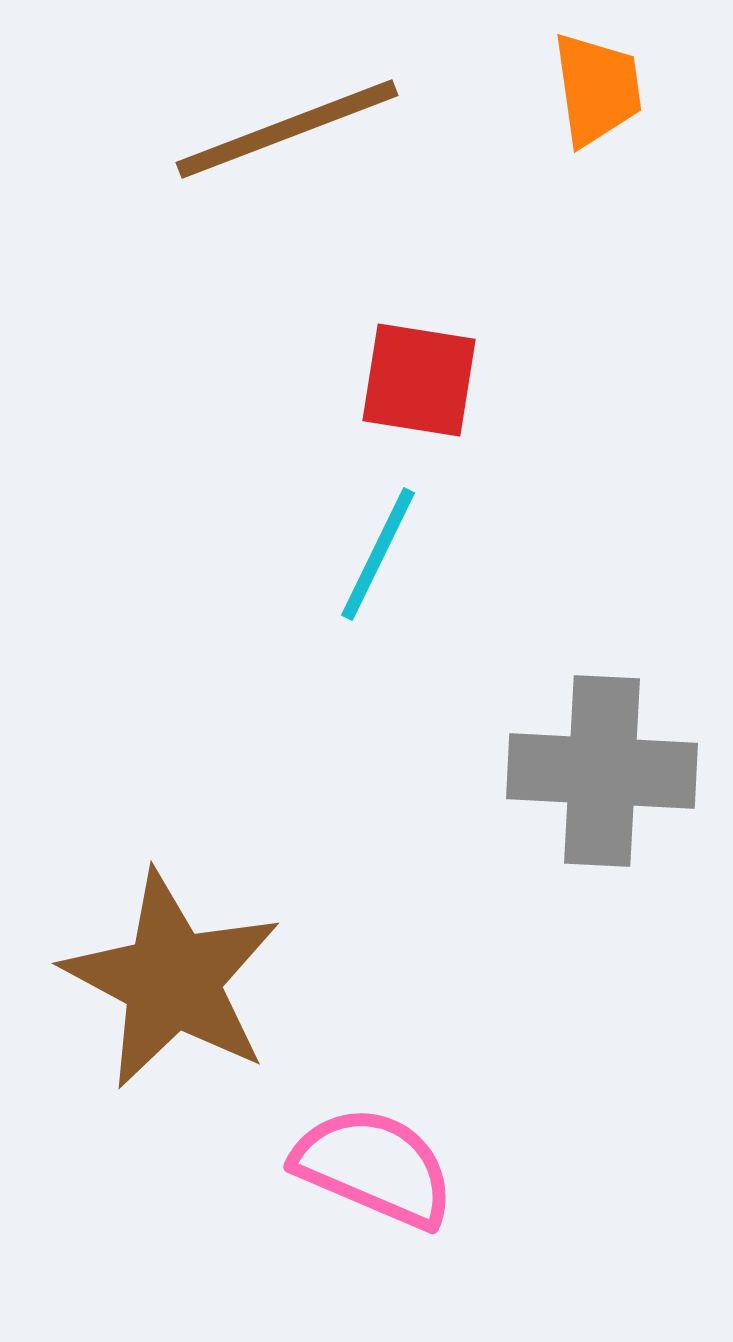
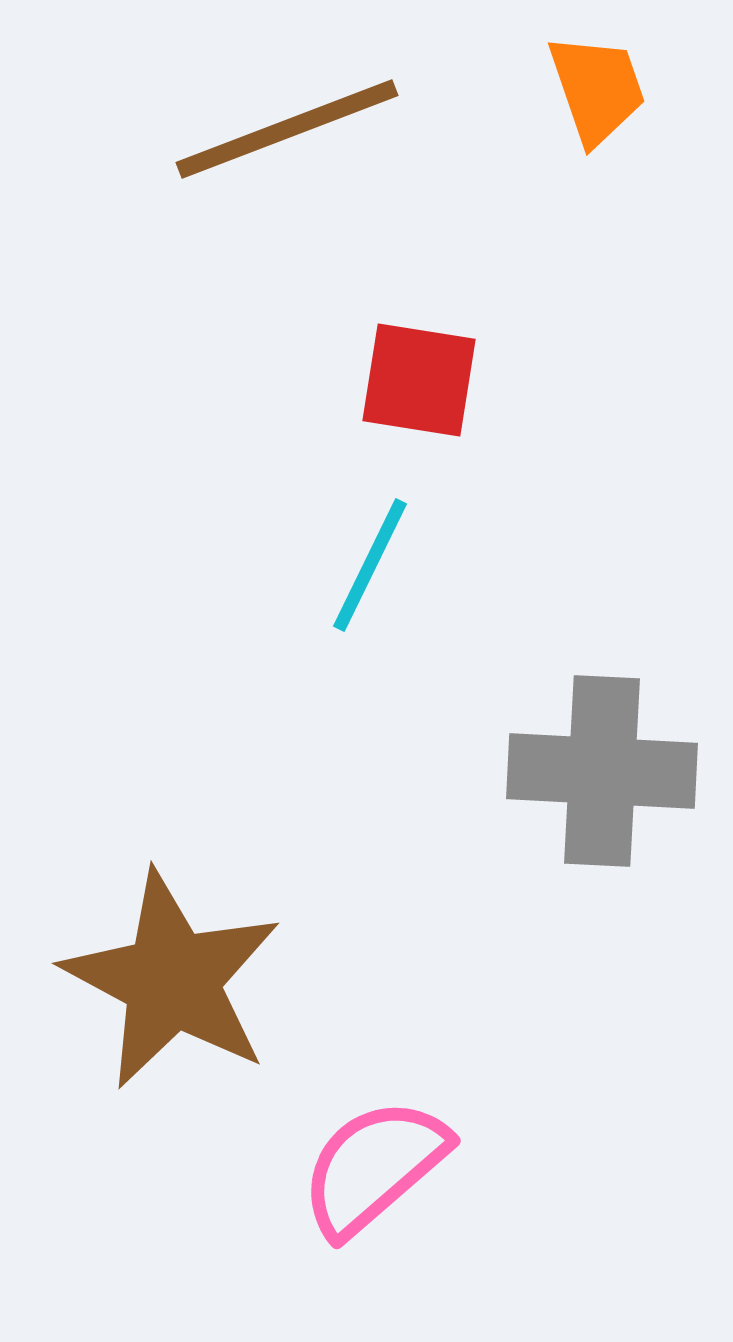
orange trapezoid: rotated 11 degrees counterclockwise
cyan line: moved 8 px left, 11 px down
pink semicircle: rotated 64 degrees counterclockwise
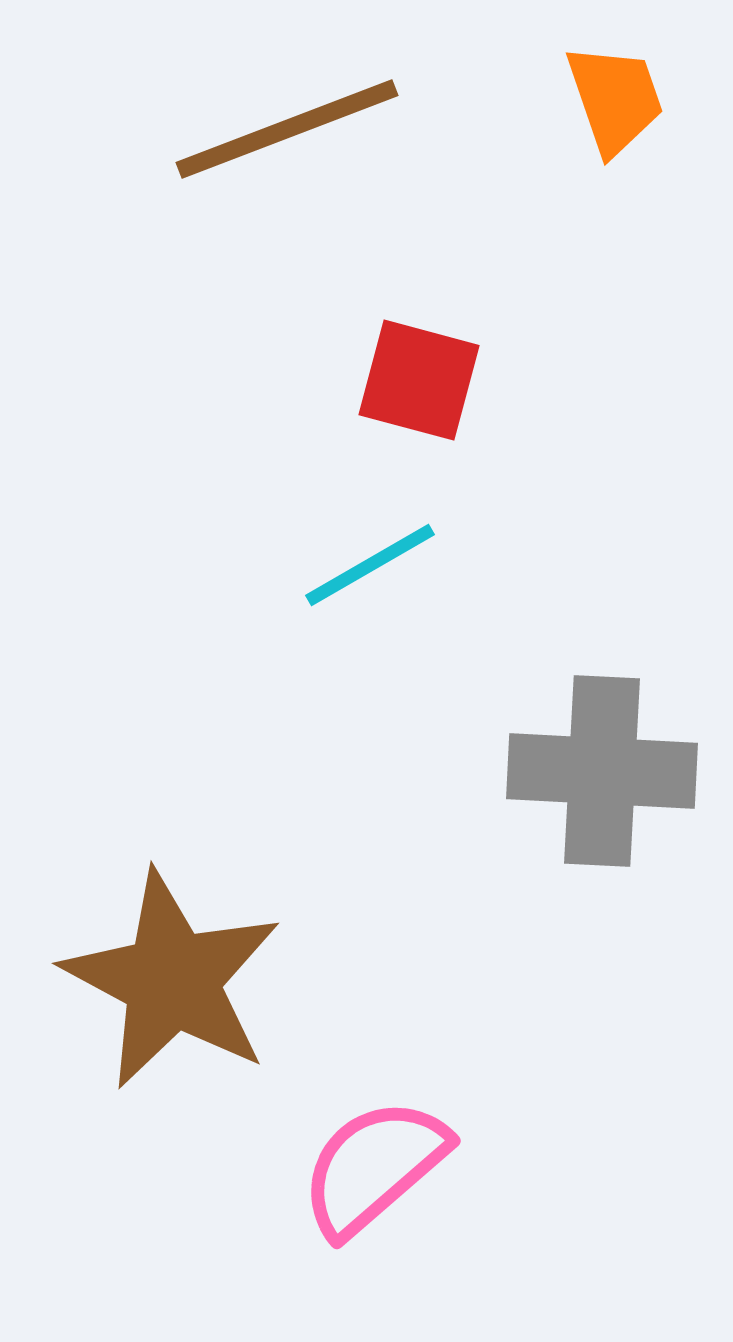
orange trapezoid: moved 18 px right, 10 px down
red square: rotated 6 degrees clockwise
cyan line: rotated 34 degrees clockwise
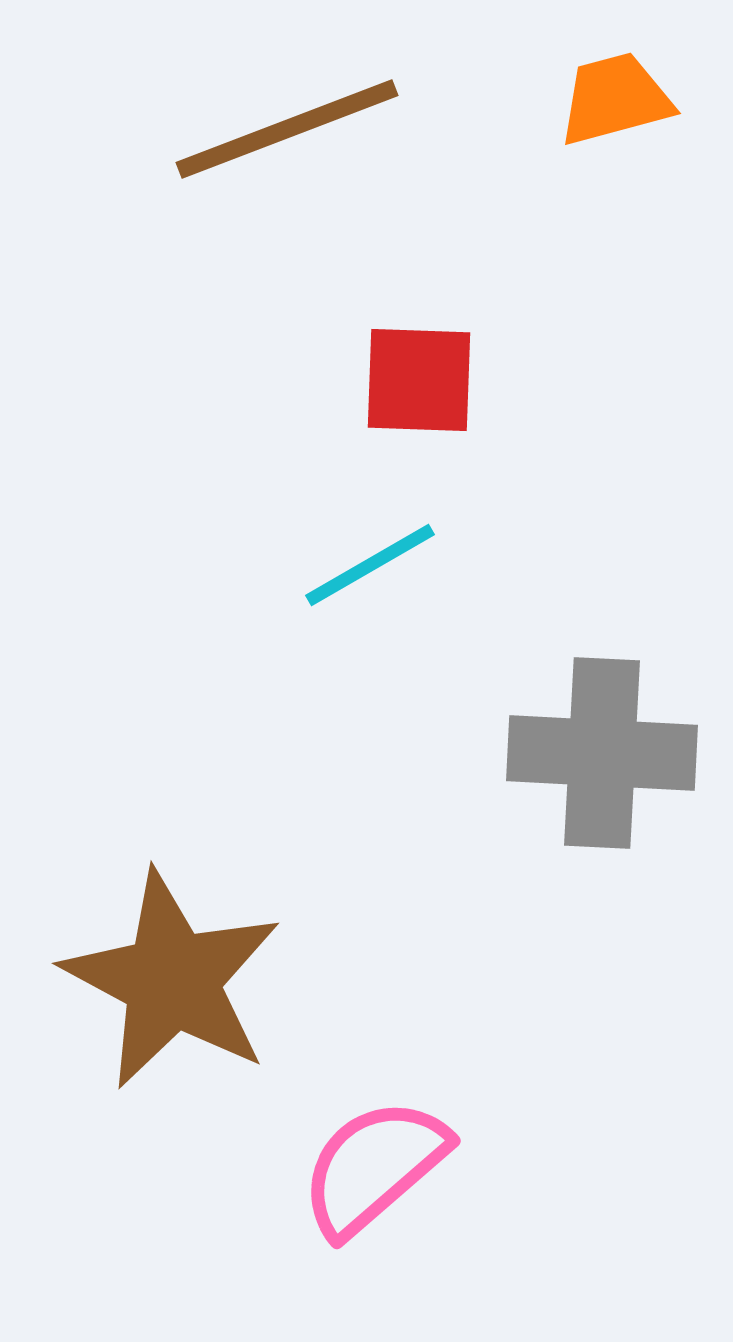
orange trapezoid: rotated 86 degrees counterclockwise
red square: rotated 13 degrees counterclockwise
gray cross: moved 18 px up
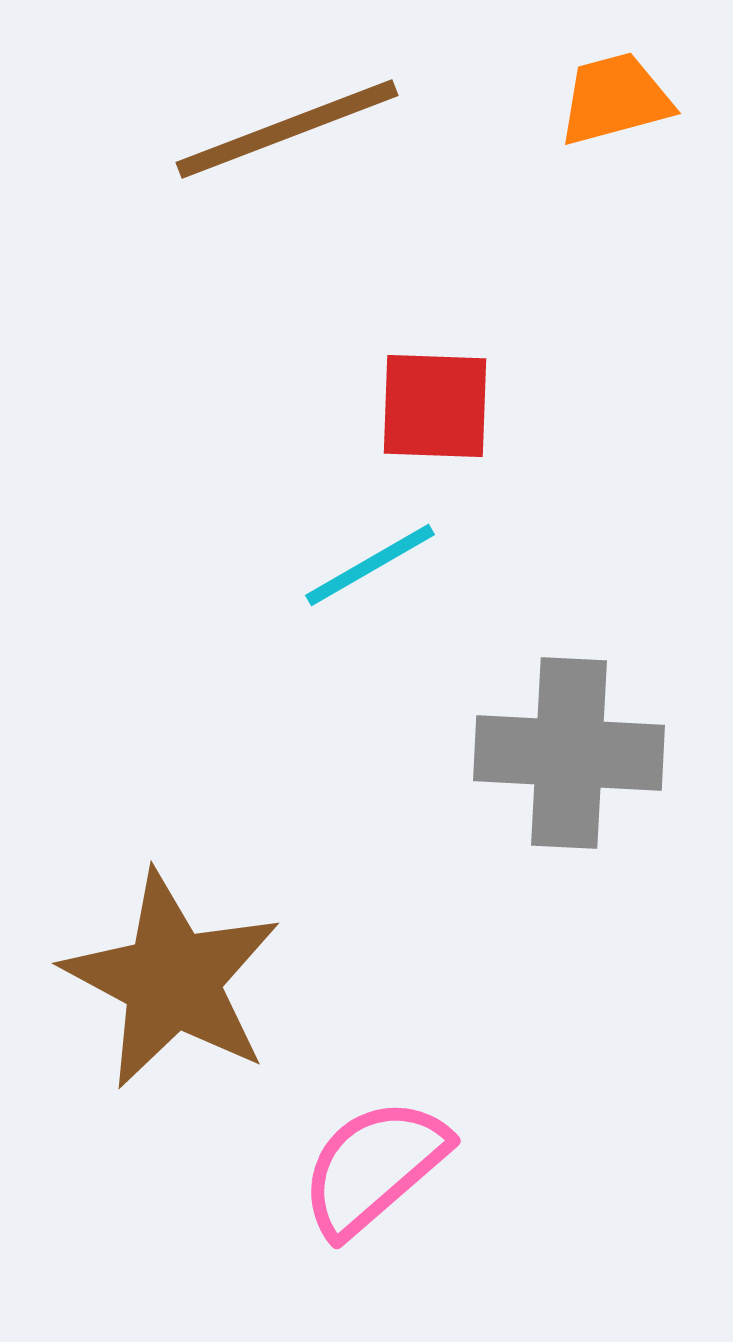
red square: moved 16 px right, 26 px down
gray cross: moved 33 px left
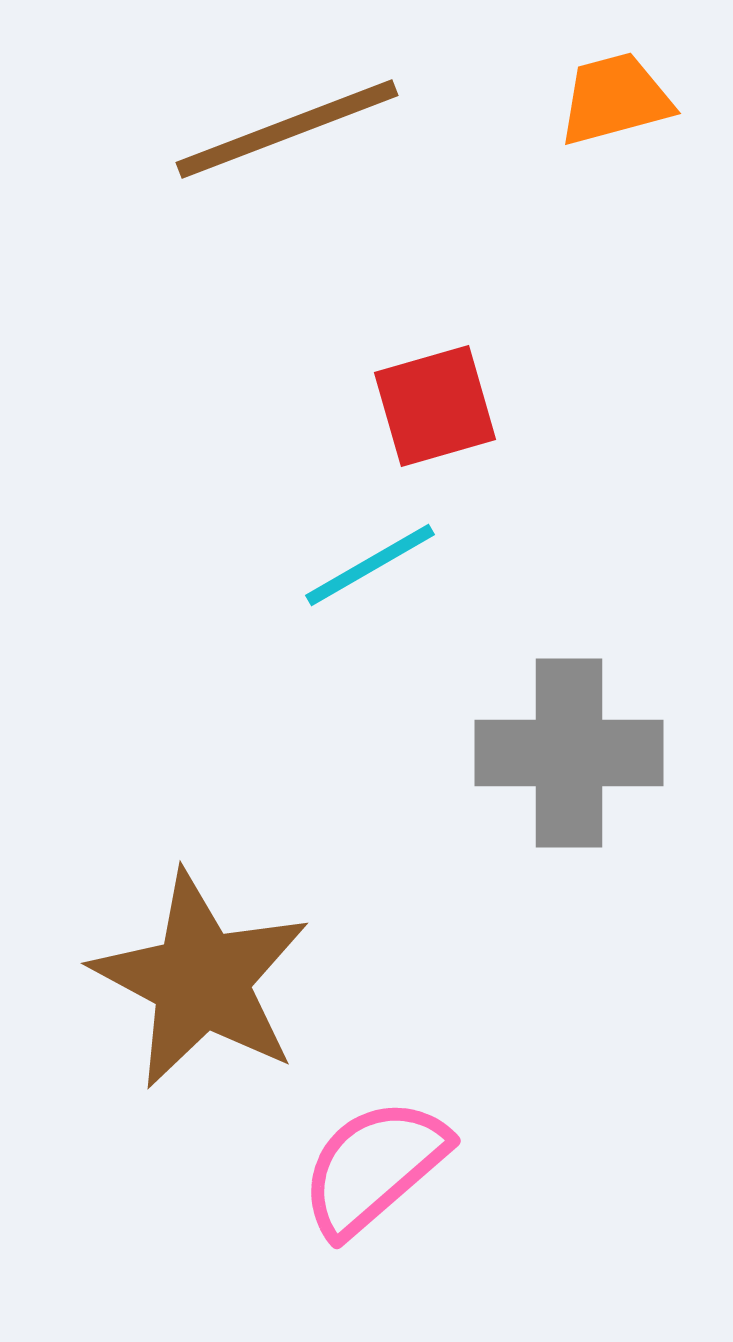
red square: rotated 18 degrees counterclockwise
gray cross: rotated 3 degrees counterclockwise
brown star: moved 29 px right
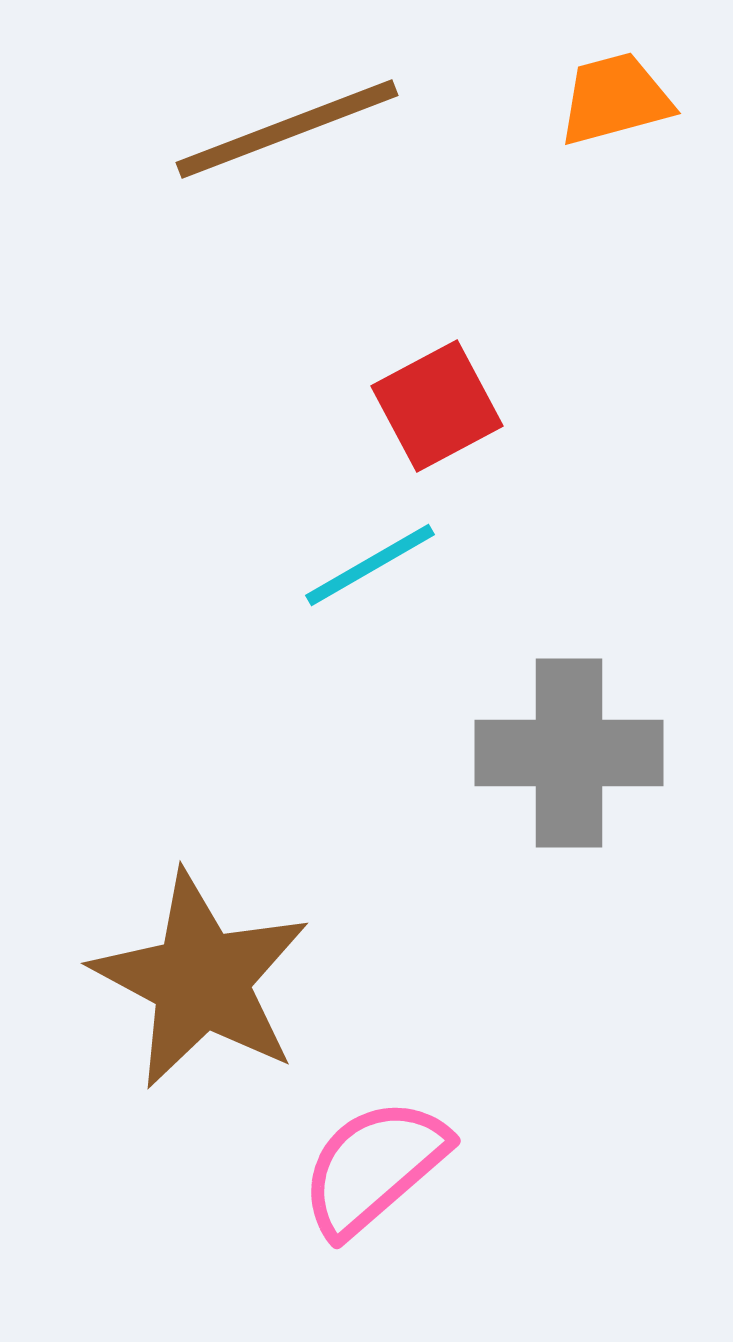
red square: moved 2 px right; rotated 12 degrees counterclockwise
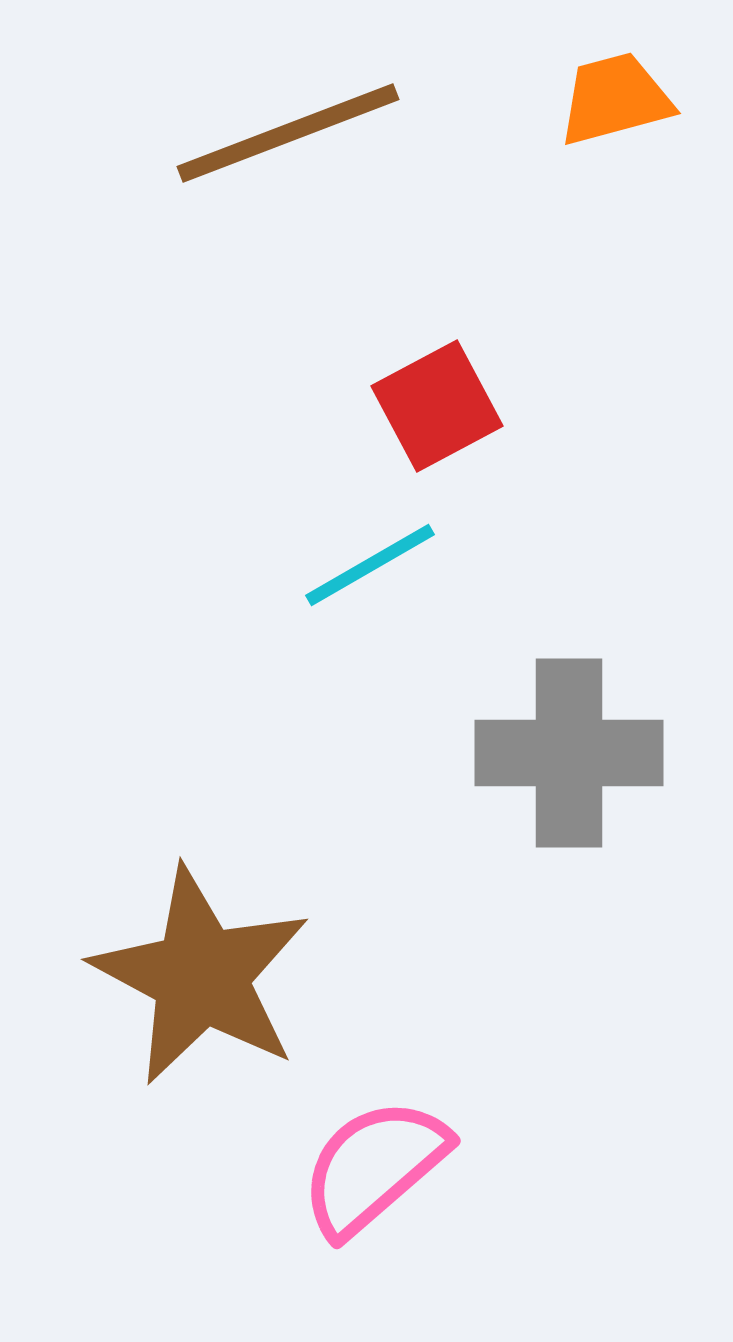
brown line: moved 1 px right, 4 px down
brown star: moved 4 px up
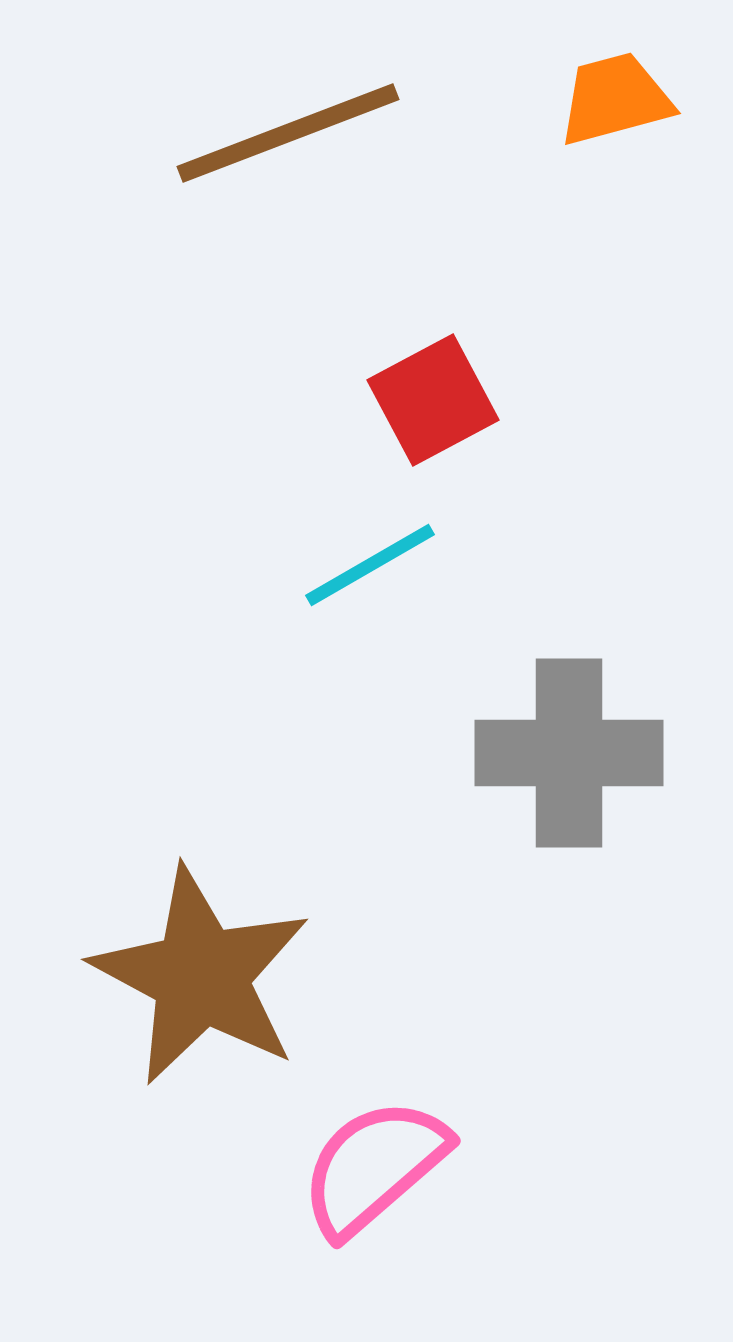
red square: moved 4 px left, 6 px up
